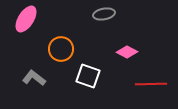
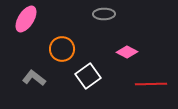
gray ellipse: rotated 10 degrees clockwise
orange circle: moved 1 px right
white square: rotated 35 degrees clockwise
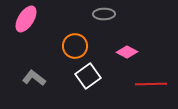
orange circle: moved 13 px right, 3 px up
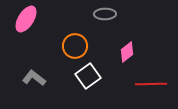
gray ellipse: moved 1 px right
pink diamond: rotated 65 degrees counterclockwise
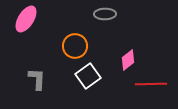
pink diamond: moved 1 px right, 8 px down
gray L-shape: moved 3 px right, 1 px down; rotated 55 degrees clockwise
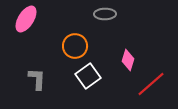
pink diamond: rotated 35 degrees counterclockwise
red line: rotated 40 degrees counterclockwise
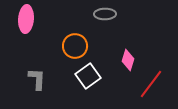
pink ellipse: rotated 28 degrees counterclockwise
red line: rotated 12 degrees counterclockwise
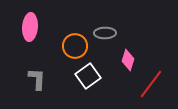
gray ellipse: moved 19 px down
pink ellipse: moved 4 px right, 8 px down
